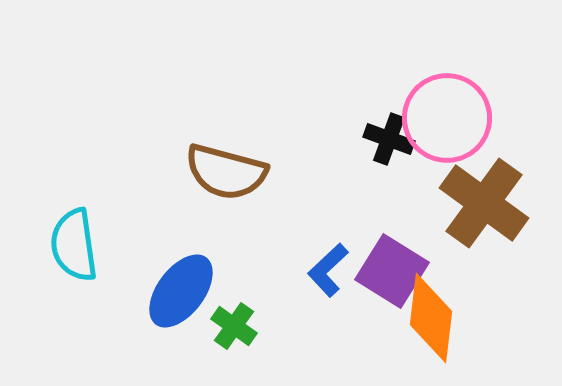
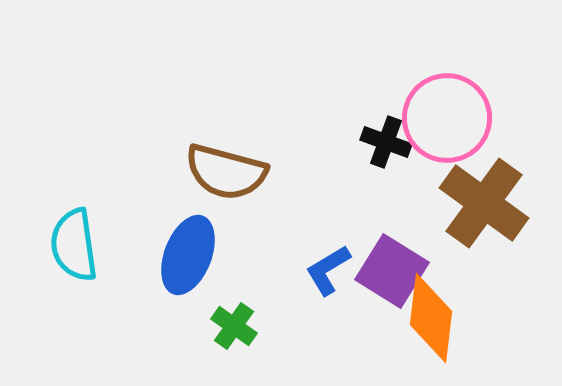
black cross: moved 3 px left, 3 px down
blue L-shape: rotated 12 degrees clockwise
blue ellipse: moved 7 px right, 36 px up; rotated 16 degrees counterclockwise
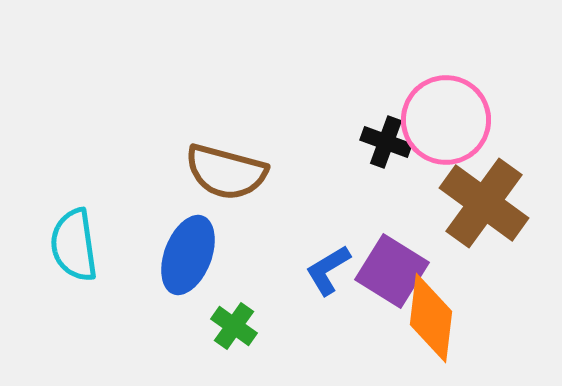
pink circle: moved 1 px left, 2 px down
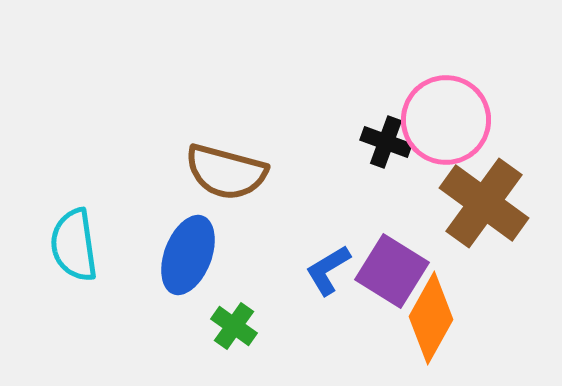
orange diamond: rotated 22 degrees clockwise
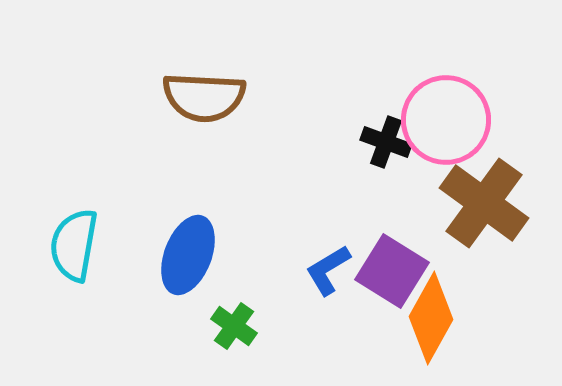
brown semicircle: moved 22 px left, 75 px up; rotated 12 degrees counterclockwise
cyan semicircle: rotated 18 degrees clockwise
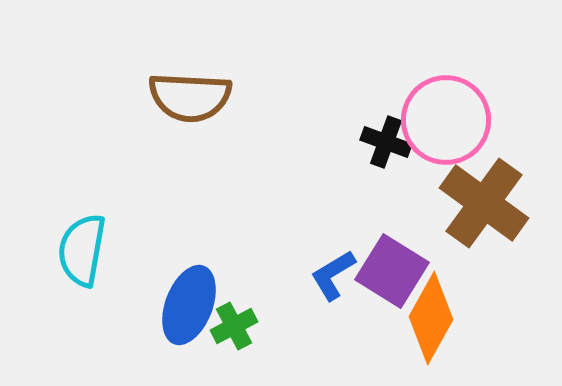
brown semicircle: moved 14 px left
cyan semicircle: moved 8 px right, 5 px down
blue ellipse: moved 1 px right, 50 px down
blue L-shape: moved 5 px right, 5 px down
green cross: rotated 27 degrees clockwise
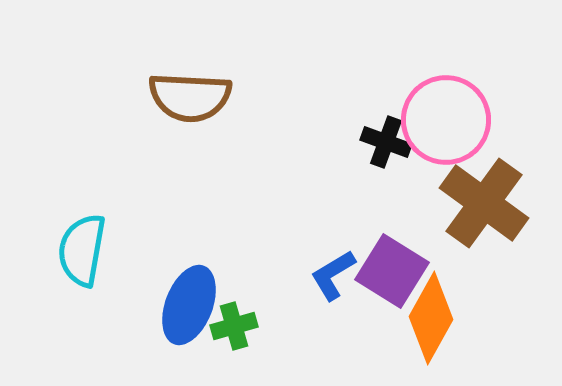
green cross: rotated 12 degrees clockwise
